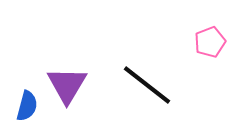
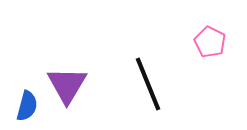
pink pentagon: rotated 24 degrees counterclockwise
black line: moved 1 px right, 1 px up; rotated 30 degrees clockwise
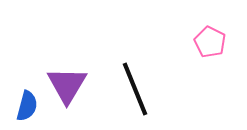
black line: moved 13 px left, 5 px down
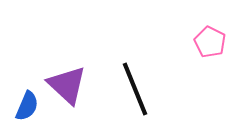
purple triangle: rotated 18 degrees counterclockwise
blue semicircle: rotated 8 degrees clockwise
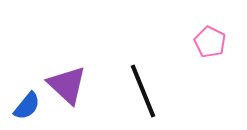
black line: moved 8 px right, 2 px down
blue semicircle: rotated 16 degrees clockwise
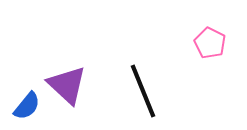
pink pentagon: moved 1 px down
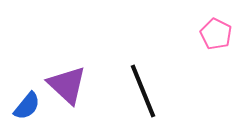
pink pentagon: moved 6 px right, 9 px up
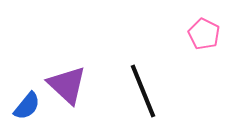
pink pentagon: moved 12 px left
